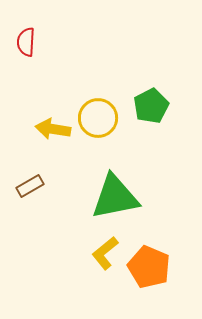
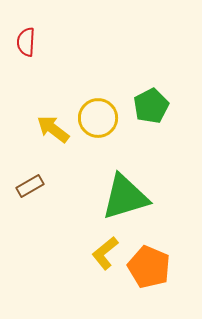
yellow arrow: rotated 28 degrees clockwise
green triangle: moved 10 px right; rotated 6 degrees counterclockwise
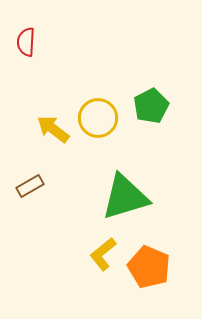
yellow L-shape: moved 2 px left, 1 px down
